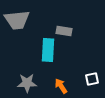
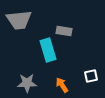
gray trapezoid: moved 2 px right
cyan rectangle: rotated 20 degrees counterclockwise
white square: moved 1 px left, 3 px up
orange arrow: moved 1 px right, 1 px up
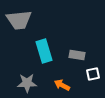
gray rectangle: moved 13 px right, 24 px down
cyan rectangle: moved 4 px left, 1 px down
white square: moved 2 px right, 2 px up
orange arrow: rotated 28 degrees counterclockwise
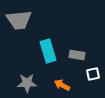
cyan rectangle: moved 4 px right
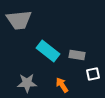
cyan rectangle: rotated 35 degrees counterclockwise
orange arrow: rotated 28 degrees clockwise
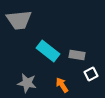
white square: moved 2 px left; rotated 16 degrees counterclockwise
gray star: rotated 12 degrees clockwise
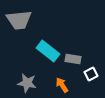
gray rectangle: moved 4 px left, 4 px down
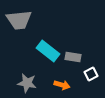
gray rectangle: moved 2 px up
orange arrow: rotated 140 degrees clockwise
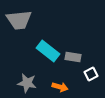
orange arrow: moved 2 px left, 2 px down
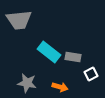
cyan rectangle: moved 1 px right, 1 px down
